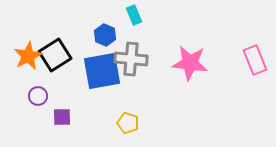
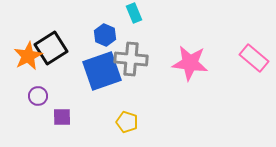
cyan rectangle: moved 2 px up
black square: moved 4 px left, 7 px up
pink rectangle: moved 1 px left, 2 px up; rotated 28 degrees counterclockwise
blue square: rotated 9 degrees counterclockwise
yellow pentagon: moved 1 px left, 1 px up
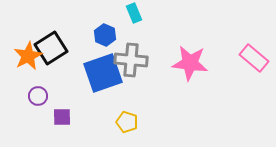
gray cross: moved 1 px down
blue square: moved 1 px right, 2 px down
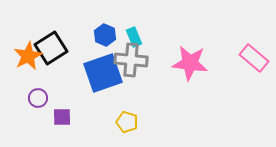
cyan rectangle: moved 24 px down
purple circle: moved 2 px down
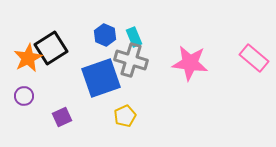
orange star: moved 2 px down
gray cross: rotated 12 degrees clockwise
blue square: moved 2 px left, 5 px down
purple circle: moved 14 px left, 2 px up
purple square: rotated 24 degrees counterclockwise
yellow pentagon: moved 2 px left, 6 px up; rotated 30 degrees clockwise
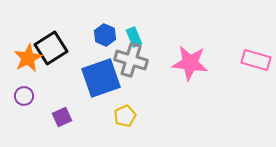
pink rectangle: moved 2 px right, 2 px down; rotated 24 degrees counterclockwise
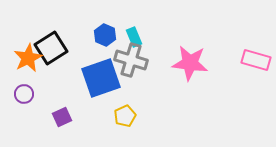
purple circle: moved 2 px up
